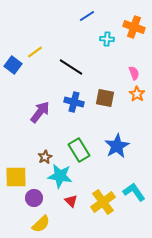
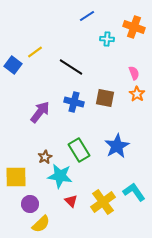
purple circle: moved 4 px left, 6 px down
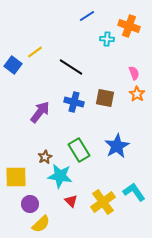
orange cross: moved 5 px left, 1 px up
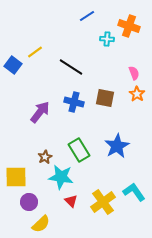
cyan star: moved 1 px right, 1 px down
purple circle: moved 1 px left, 2 px up
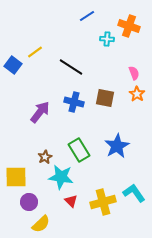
cyan L-shape: moved 1 px down
yellow cross: rotated 20 degrees clockwise
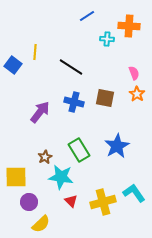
orange cross: rotated 15 degrees counterclockwise
yellow line: rotated 49 degrees counterclockwise
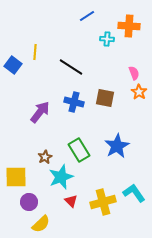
orange star: moved 2 px right, 2 px up
cyan star: rotated 30 degrees counterclockwise
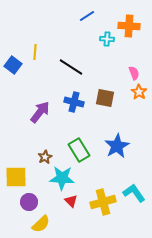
cyan star: moved 1 px right, 1 px down; rotated 25 degrees clockwise
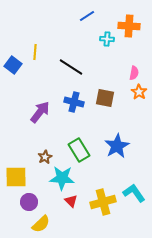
pink semicircle: rotated 32 degrees clockwise
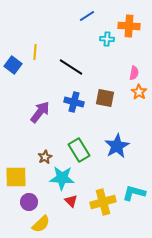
cyan L-shape: rotated 40 degrees counterclockwise
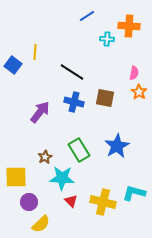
black line: moved 1 px right, 5 px down
yellow cross: rotated 30 degrees clockwise
